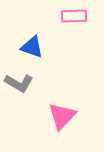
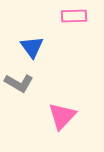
blue triangle: rotated 35 degrees clockwise
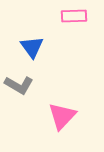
gray L-shape: moved 2 px down
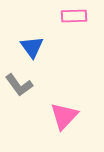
gray L-shape: rotated 24 degrees clockwise
pink triangle: moved 2 px right
